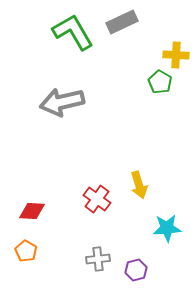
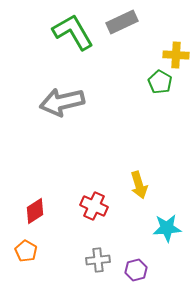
red cross: moved 3 px left, 7 px down; rotated 12 degrees counterclockwise
red diamond: moved 3 px right; rotated 36 degrees counterclockwise
gray cross: moved 1 px down
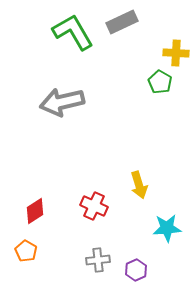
yellow cross: moved 2 px up
purple hexagon: rotated 10 degrees counterclockwise
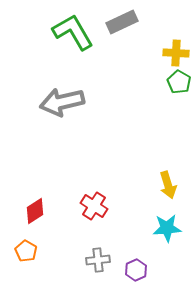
green pentagon: moved 19 px right
yellow arrow: moved 29 px right
red cross: rotated 8 degrees clockwise
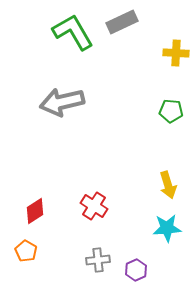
green pentagon: moved 8 px left, 29 px down; rotated 25 degrees counterclockwise
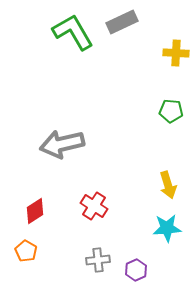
gray arrow: moved 42 px down
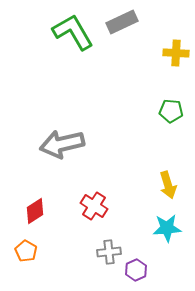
gray cross: moved 11 px right, 8 px up
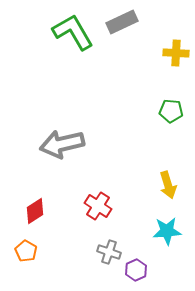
red cross: moved 4 px right
cyan star: moved 3 px down
gray cross: rotated 25 degrees clockwise
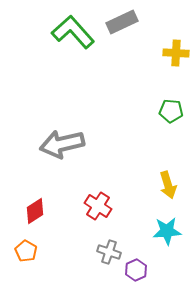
green L-shape: rotated 12 degrees counterclockwise
